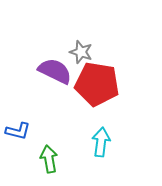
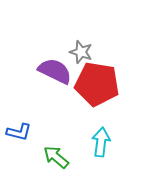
blue L-shape: moved 1 px right, 1 px down
green arrow: moved 7 px right, 2 px up; rotated 40 degrees counterclockwise
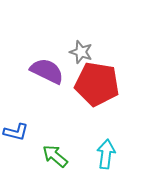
purple semicircle: moved 8 px left
blue L-shape: moved 3 px left
cyan arrow: moved 5 px right, 12 px down
green arrow: moved 1 px left, 1 px up
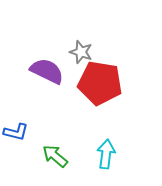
red pentagon: moved 3 px right, 1 px up
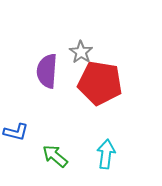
gray star: rotated 15 degrees clockwise
purple semicircle: rotated 112 degrees counterclockwise
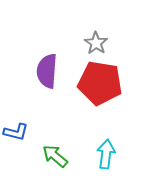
gray star: moved 15 px right, 9 px up
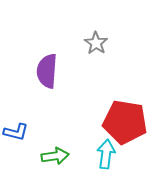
red pentagon: moved 25 px right, 39 px down
green arrow: rotated 132 degrees clockwise
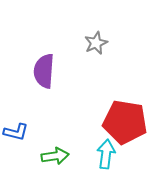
gray star: rotated 15 degrees clockwise
purple semicircle: moved 3 px left
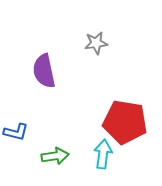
gray star: rotated 15 degrees clockwise
purple semicircle: rotated 16 degrees counterclockwise
cyan arrow: moved 3 px left
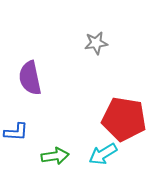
purple semicircle: moved 14 px left, 7 px down
red pentagon: moved 1 px left, 3 px up
blue L-shape: rotated 10 degrees counterclockwise
cyan arrow: rotated 128 degrees counterclockwise
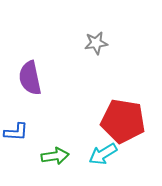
red pentagon: moved 1 px left, 2 px down
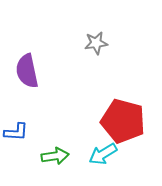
purple semicircle: moved 3 px left, 7 px up
red pentagon: rotated 6 degrees clockwise
